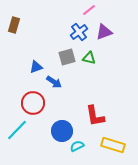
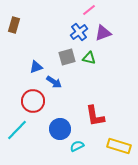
purple triangle: moved 1 px left, 1 px down
red circle: moved 2 px up
blue circle: moved 2 px left, 2 px up
yellow rectangle: moved 6 px right, 1 px down
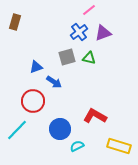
brown rectangle: moved 1 px right, 3 px up
red L-shape: rotated 130 degrees clockwise
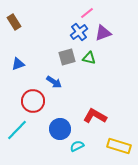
pink line: moved 2 px left, 3 px down
brown rectangle: moved 1 px left; rotated 49 degrees counterclockwise
blue triangle: moved 18 px left, 3 px up
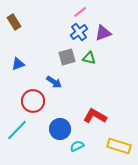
pink line: moved 7 px left, 1 px up
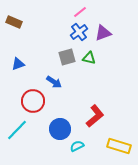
brown rectangle: rotated 35 degrees counterclockwise
red L-shape: rotated 110 degrees clockwise
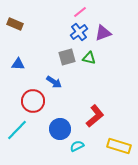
brown rectangle: moved 1 px right, 2 px down
blue triangle: rotated 24 degrees clockwise
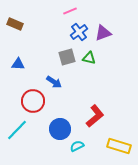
pink line: moved 10 px left, 1 px up; rotated 16 degrees clockwise
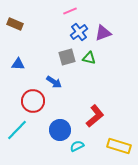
blue circle: moved 1 px down
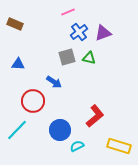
pink line: moved 2 px left, 1 px down
